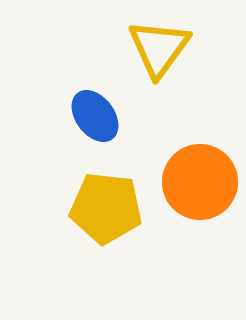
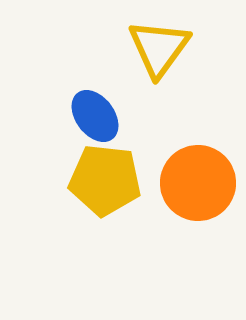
orange circle: moved 2 px left, 1 px down
yellow pentagon: moved 1 px left, 28 px up
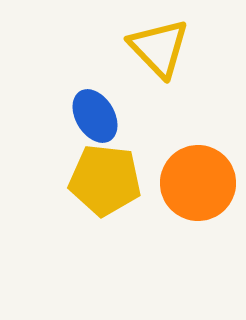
yellow triangle: rotated 20 degrees counterclockwise
blue ellipse: rotated 6 degrees clockwise
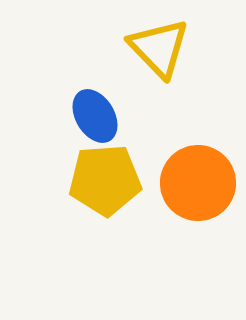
yellow pentagon: rotated 10 degrees counterclockwise
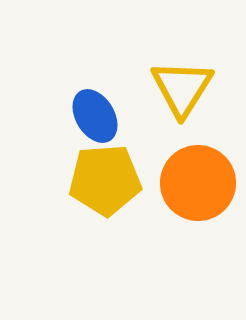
yellow triangle: moved 23 px right, 40 px down; rotated 16 degrees clockwise
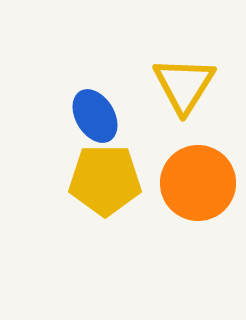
yellow triangle: moved 2 px right, 3 px up
yellow pentagon: rotated 4 degrees clockwise
